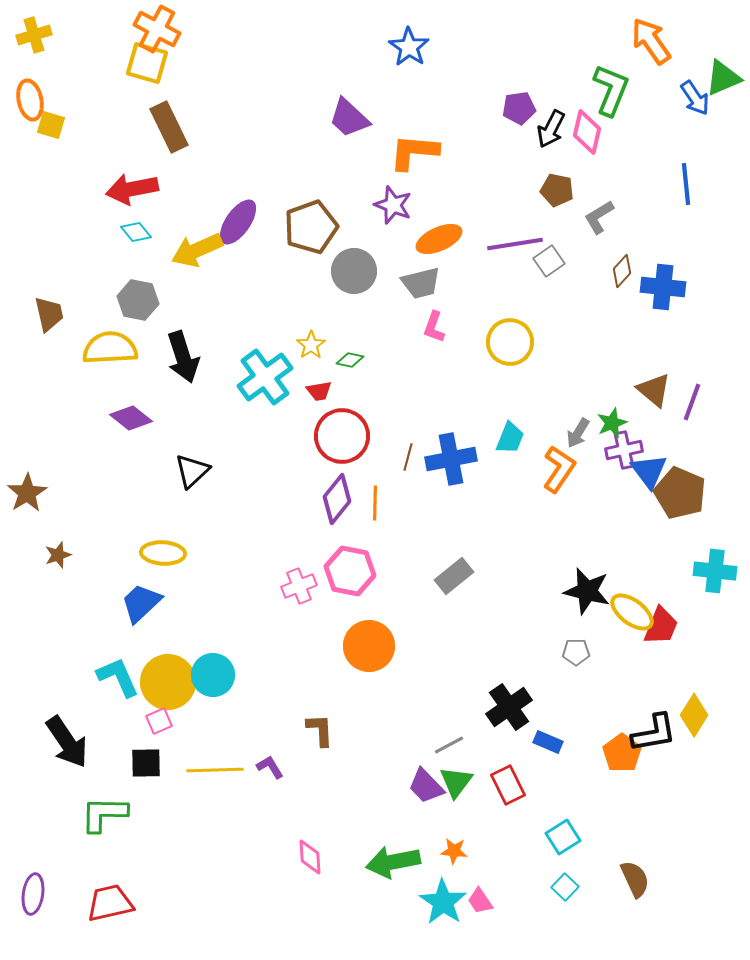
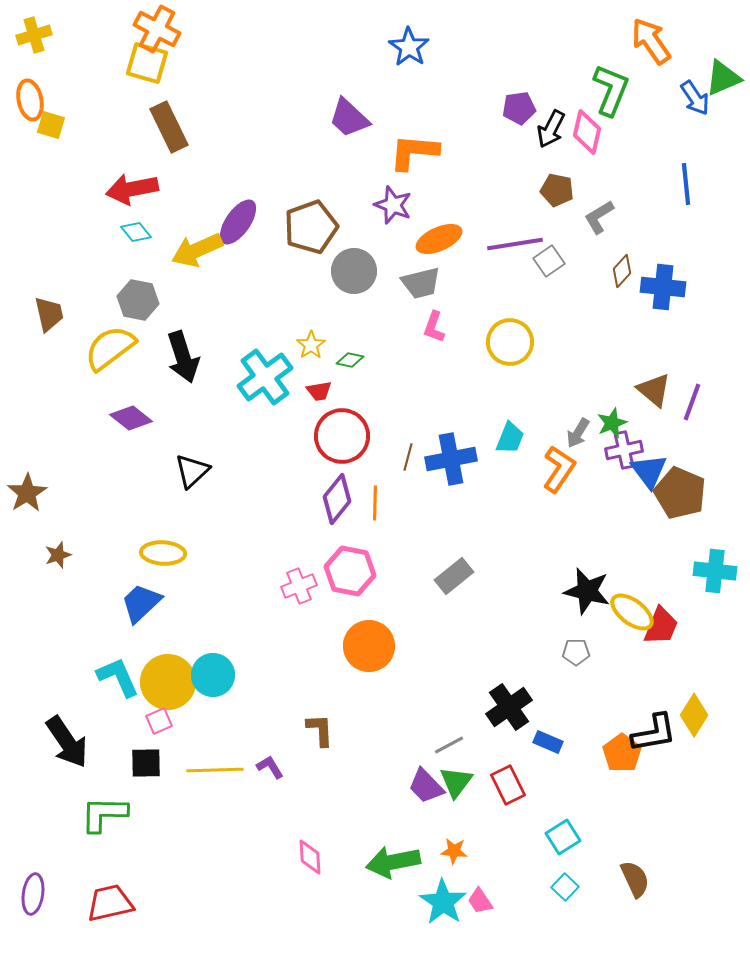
yellow semicircle at (110, 348): rotated 34 degrees counterclockwise
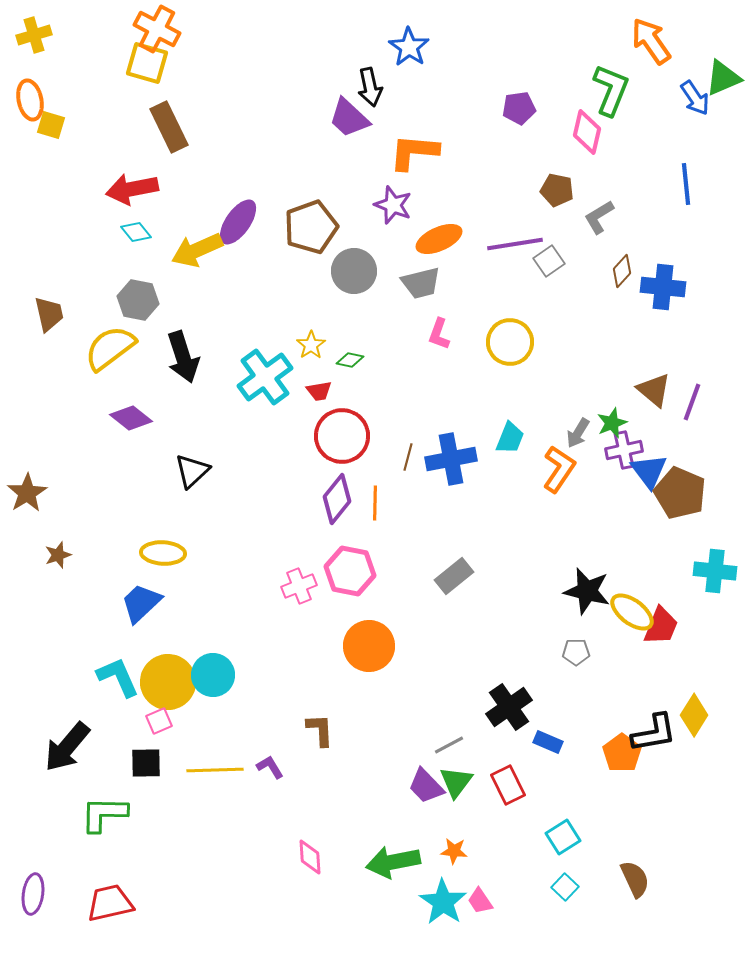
black arrow at (551, 129): moved 181 px left, 42 px up; rotated 39 degrees counterclockwise
pink L-shape at (434, 327): moved 5 px right, 7 px down
black arrow at (67, 742): moved 5 px down; rotated 74 degrees clockwise
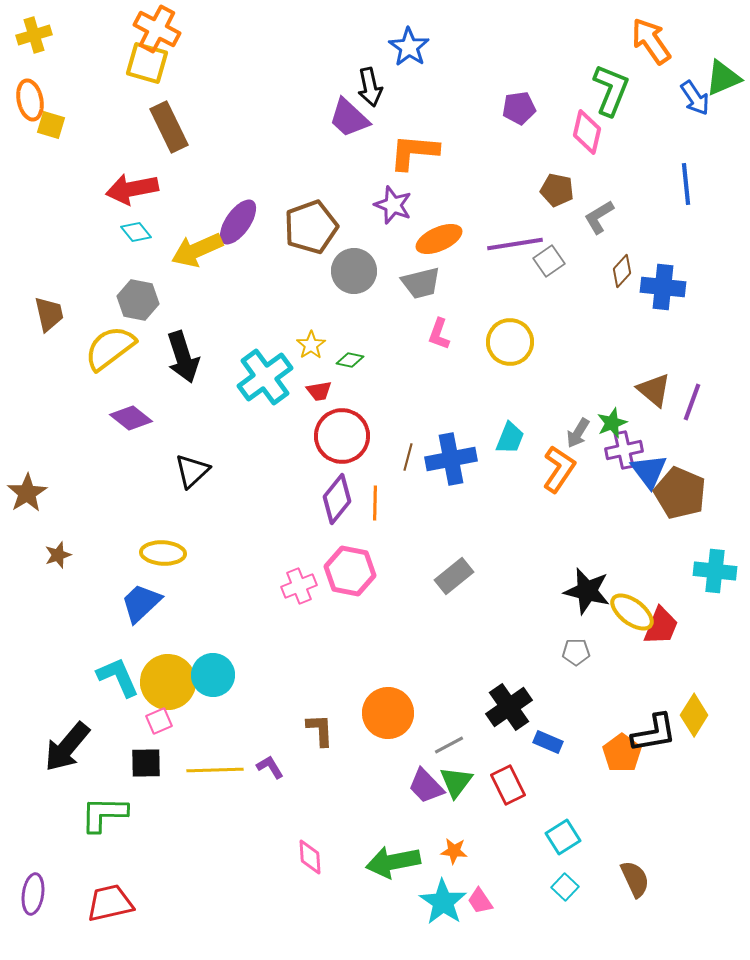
orange circle at (369, 646): moved 19 px right, 67 px down
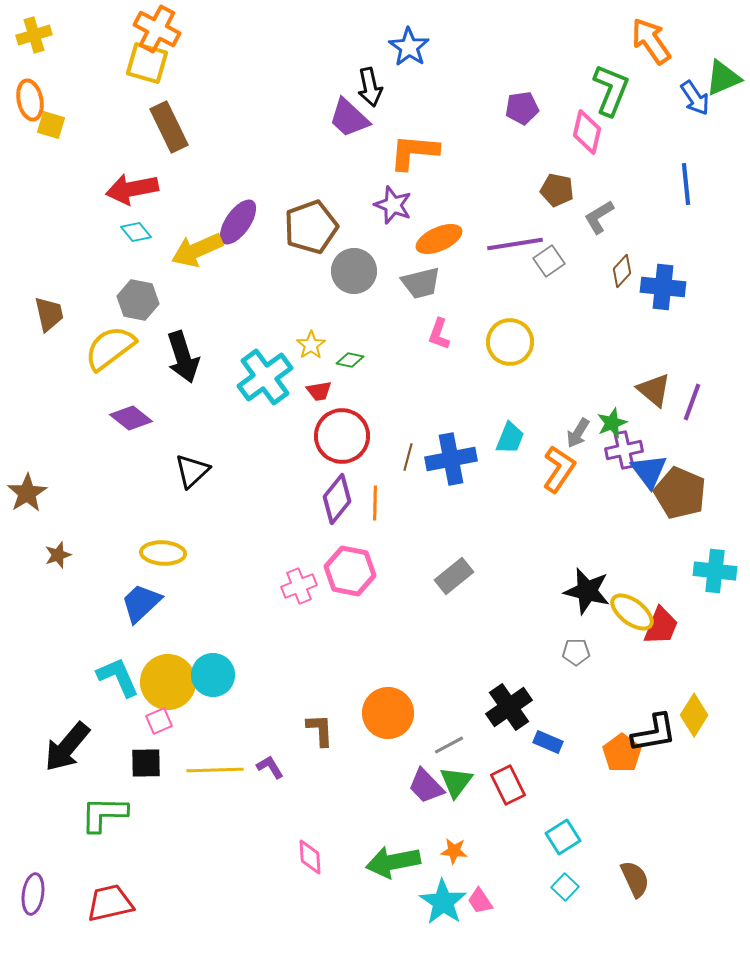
purple pentagon at (519, 108): moved 3 px right
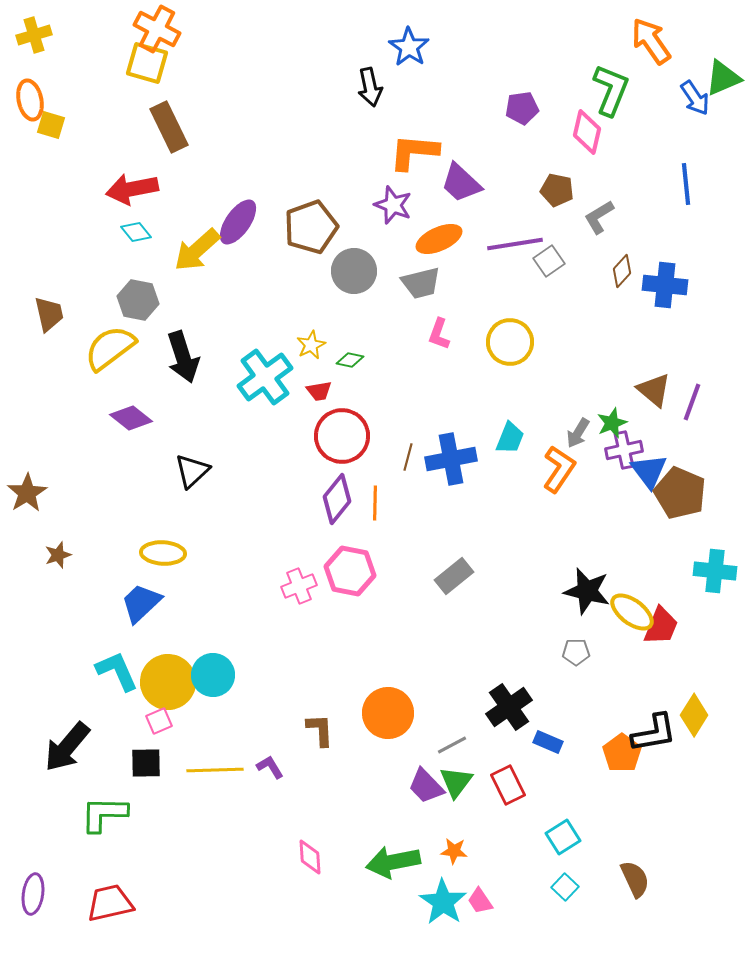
purple trapezoid at (349, 118): moved 112 px right, 65 px down
yellow arrow at (197, 250): rotated 18 degrees counterclockwise
blue cross at (663, 287): moved 2 px right, 2 px up
yellow star at (311, 345): rotated 8 degrees clockwise
cyan L-shape at (118, 677): moved 1 px left, 6 px up
gray line at (449, 745): moved 3 px right
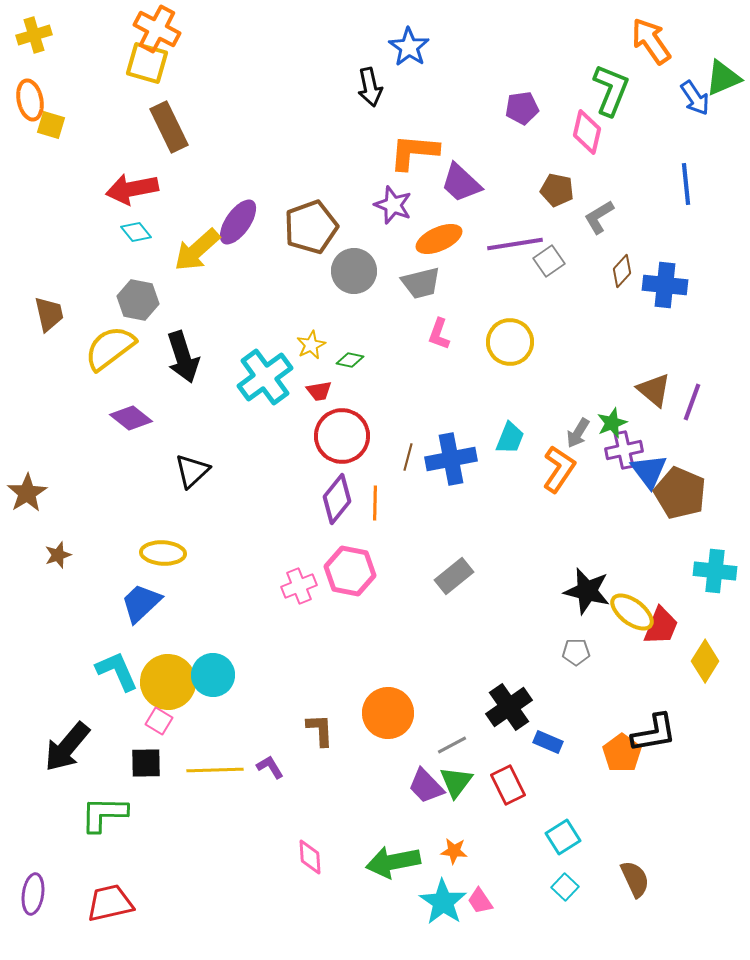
yellow diamond at (694, 715): moved 11 px right, 54 px up
pink square at (159, 721): rotated 36 degrees counterclockwise
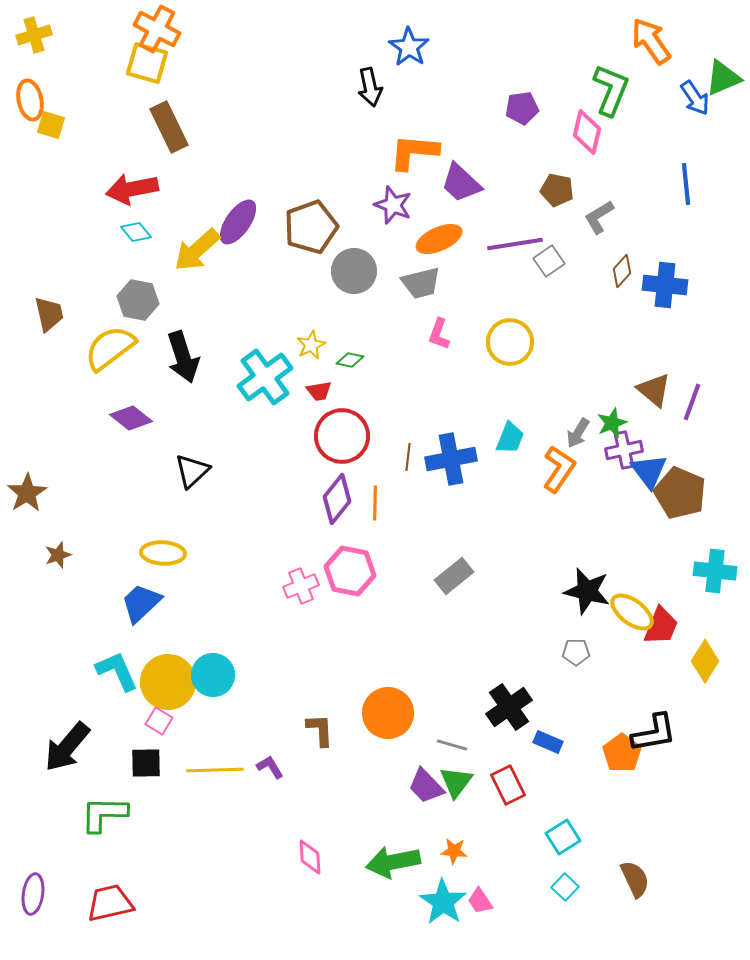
brown line at (408, 457): rotated 8 degrees counterclockwise
pink cross at (299, 586): moved 2 px right
gray line at (452, 745): rotated 44 degrees clockwise
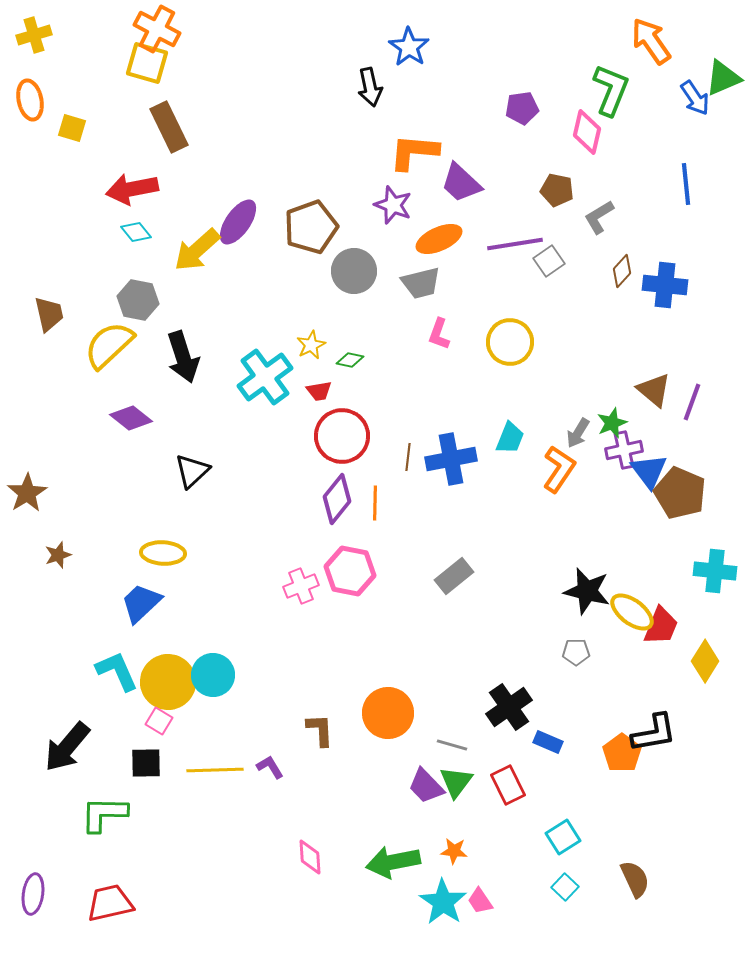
yellow square at (51, 125): moved 21 px right, 3 px down
yellow semicircle at (110, 348): moved 1 px left, 3 px up; rotated 6 degrees counterclockwise
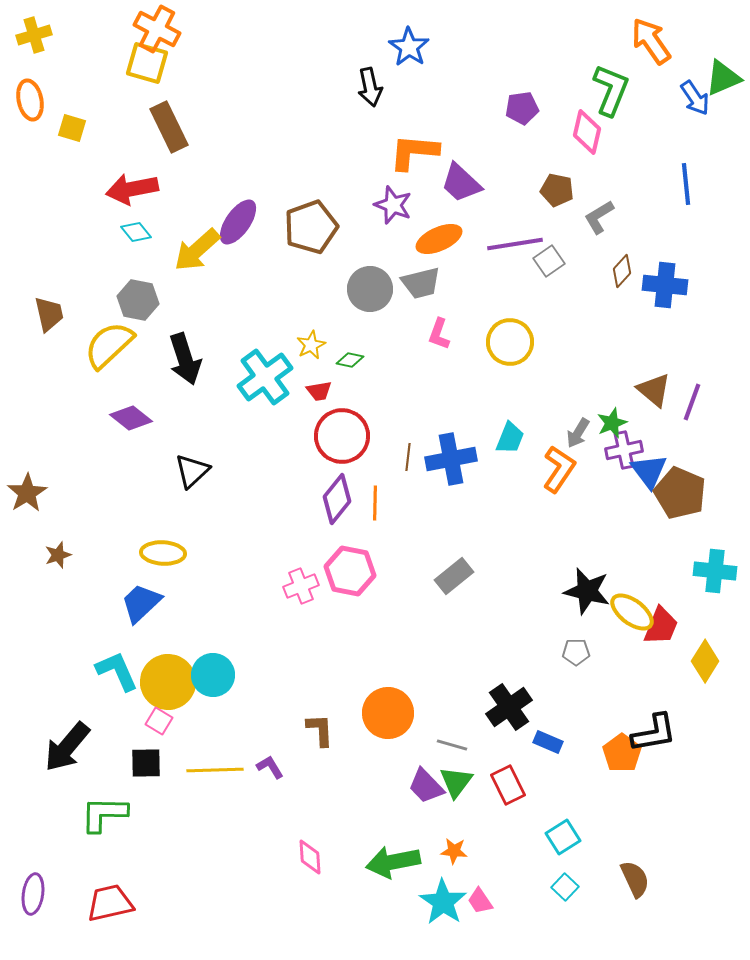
gray circle at (354, 271): moved 16 px right, 18 px down
black arrow at (183, 357): moved 2 px right, 2 px down
